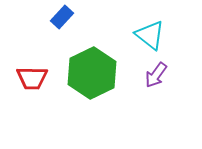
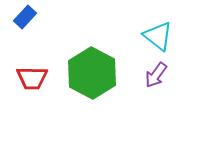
blue rectangle: moved 37 px left
cyan triangle: moved 8 px right, 1 px down
green hexagon: rotated 6 degrees counterclockwise
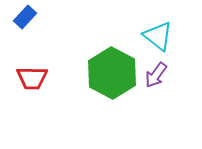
green hexagon: moved 20 px right
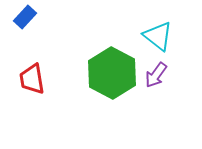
red trapezoid: moved 1 px down; rotated 80 degrees clockwise
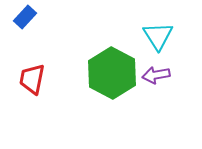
cyan triangle: rotated 20 degrees clockwise
purple arrow: rotated 44 degrees clockwise
red trapezoid: rotated 20 degrees clockwise
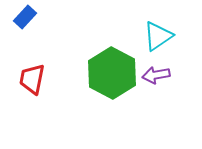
cyan triangle: rotated 28 degrees clockwise
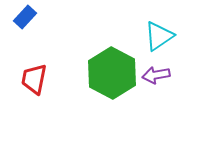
cyan triangle: moved 1 px right
red trapezoid: moved 2 px right
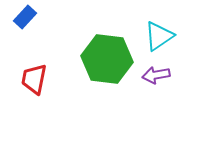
green hexagon: moved 5 px left, 14 px up; rotated 21 degrees counterclockwise
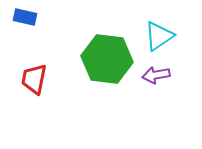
blue rectangle: rotated 60 degrees clockwise
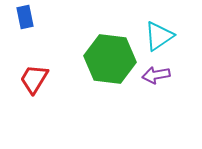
blue rectangle: rotated 65 degrees clockwise
green hexagon: moved 3 px right
red trapezoid: rotated 20 degrees clockwise
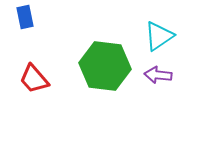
green hexagon: moved 5 px left, 7 px down
purple arrow: moved 2 px right; rotated 16 degrees clockwise
red trapezoid: rotated 72 degrees counterclockwise
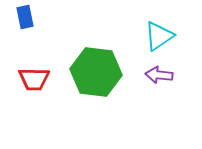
green hexagon: moved 9 px left, 6 px down
purple arrow: moved 1 px right
red trapezoid: rotated 48 degrees counterclockwise
